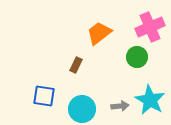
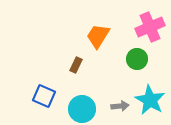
orange trapezoid: moved 1 px left, 3 px down; rotated 20 degrees counterclockwise
green circle: moved 2 px down
blue square: rotated 15 degrees clockwise
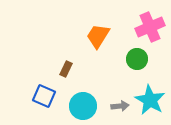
brown rectangle: moved 10 px left, 4 px down
cyan circle: moved 1 px right, 3 px up
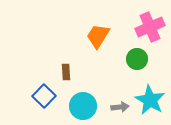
brown rectangle: moved 3 px down; rotated 28 degrees counterclockwise
blue square: rotated 20 degrees clockwise
gray arrow: moved 1 px down
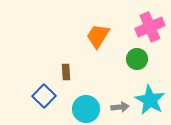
cyan circle: moved 3 px right, 3 px down
